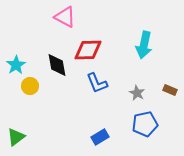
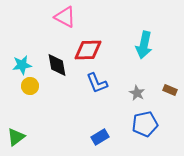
cyan star: moved 6 px right; rotated 24 degrees clockwise
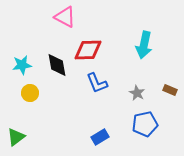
yellow circle: moved 7 px down
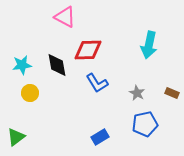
cyan arrow: moved 5 px right
blue L-shape: rotated 10 degrees counterclockwise
brown rectangle: moved 2 px right, 3 px down
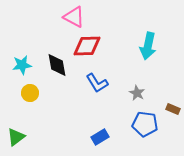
pink triangle: moved 9 px right
cyan arrow: moved 1 px left, 1 px down
red diamond: moved 1 px left, 4 px up
brown rectangle: moved 1 px right, 16 px down
blue pentagon: rotated 20 degrees clockwise
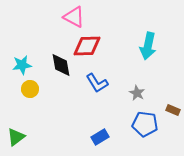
black diamond: moved 4 px right
yellow circle: moved 4 px up
brown rectangle: moved 1 px down
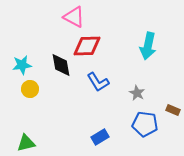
blue L-shape: moved 1 px right, 1 px up
green triangle: moved 10 px right, 6 px down; rotated 24 degrees clockwise
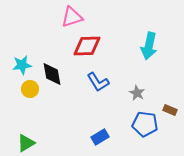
pink triangle: moved 2 px left; rotated 45 degrees counterclockwise
cyan arrow: moved 1 px right
black diamond: moved 9 px left, 9 px down
brown rectangle: moved 3 px left
green triangle: rotated 18 degrees counterclockwise
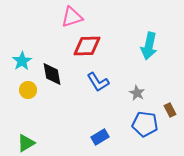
cyan star: moved 4 px up; rotated 24 degrees counterclockwise
yellow circle: moved 2 px left, 1 px down
brown rectangle: rotated 40 degrees clockwise
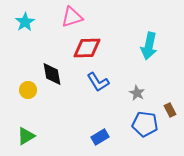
red diamond: moved 2 px down
cyan star: moved 3 px right, 39 px up
green triangle: moved 7 px up
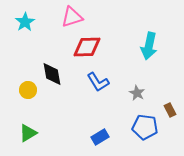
red diamond: moved 1 px up
blue pentagon: moved 3 px down
green triangle: moved 2 px right, 3 px up
